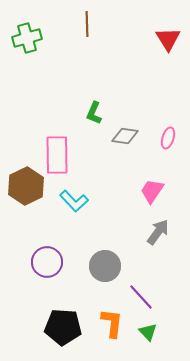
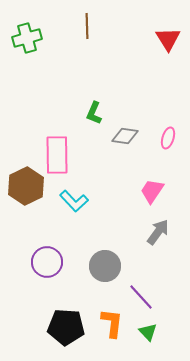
brown line: moved 2 px down
black pentagon: moved 3 px right
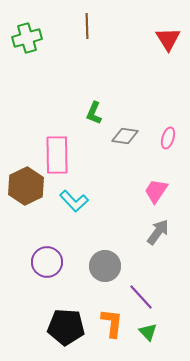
pink trapezoid: moved 4 px right
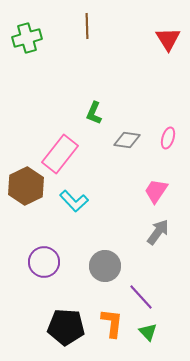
gray diamond: moved 2 px right, 4 px down
pink rectangle: moved 3 px right, 1 px up; rotated 39 degrees clockwise
purple circle: moved 3 px left
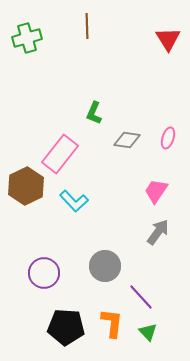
purple circle: moved 11 px down
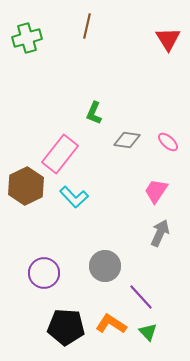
brown line: rotated 15 degrees clockwise
pink ellipse: moved 4 px down; rotated 65 degrees counterclockwise
cyan L-shape: moved 4 px up
gray arrow: moved 2 px right, 1 px down; rotated 12 degrees counterclockwise
orange L-shape: moved 1 px left, 1 px down; rotated 64 degrees counterclockwise
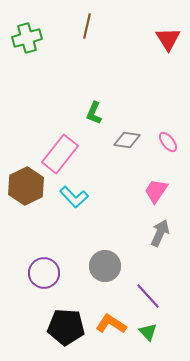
pink ellipse: rotated 10 degrees clockwise
purple line: moved 7 px right, 1 px up
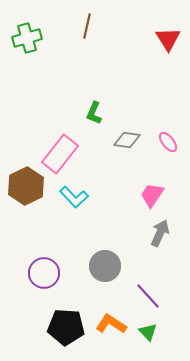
pink trapezoid: moved 4 px left, 4 px down
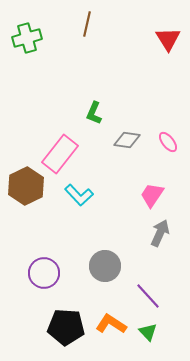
brown line: moved 2 px up
cyan L-shape: moved 5 px right, 2 px up
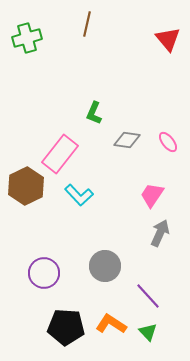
red triangle: rotated 8 degrees counterclockwise
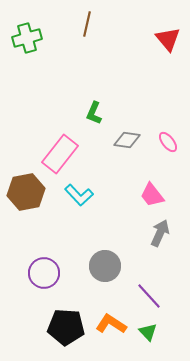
brown hexagon: moved 6 px down; rotated 15 degrees clockwise
pink trapezoid: rotated 72 degrees counterclockwise
purple line: moved 1 px right
